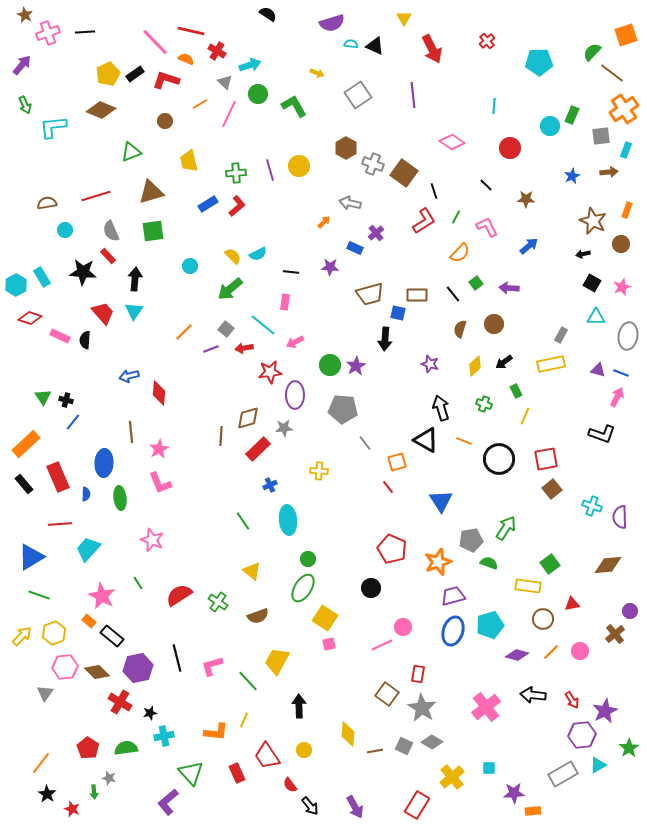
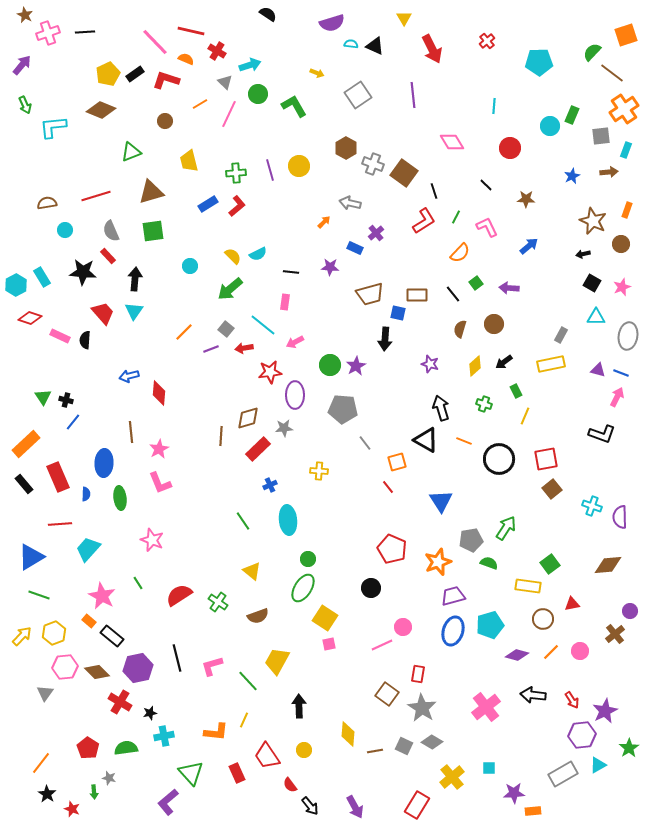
pink diamond at (452, 142): rotated 25 degrees clockwise
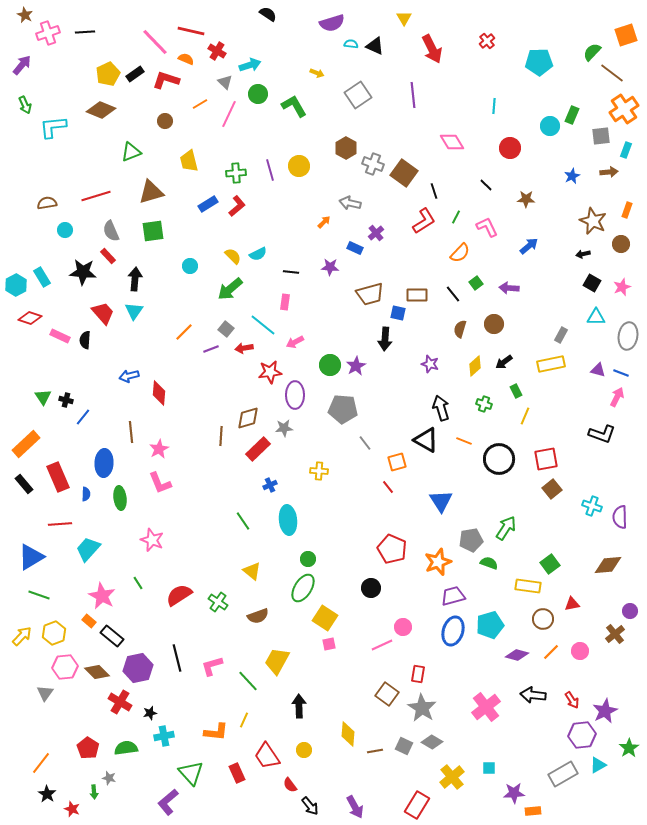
blue line at (73, 422): moved 10 px right, 5 px up
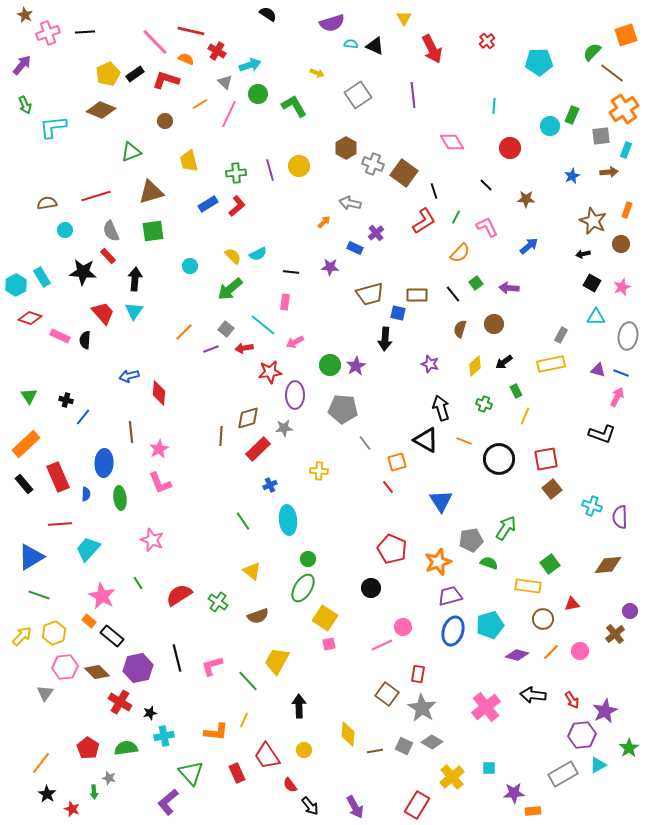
green triangle at (43, 397): moved 14 px left, 1 px up
purple trapezoid at (453, 596): moved 3 px left
